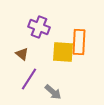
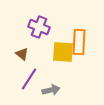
gray arrow: moved 2 px left, 2 px up; rotated 54 degrees counterclockwise
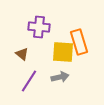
purple cross: rotated 15 degrees counterclockwise
orange rectangle: rotated 20 degrees counterclockwise
purple line: moved 2 px down
gray arrow: moved 9 px right, 13 px up
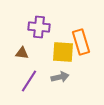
orange rectangle: moved 2 px right
brown triangle: moved 1 px up; rotated 32 degrees counterclockwise
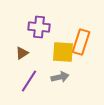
orange rectangle: rotated 35 degrees clockwise
brown triangle: rotated 40 degrees counterclockwise
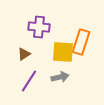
brown triangle: moved 2 px right, 1 px down
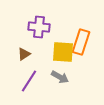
gray arrow: rotated 42 degrees clockwise
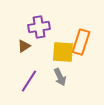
purple cross: rotated 15 degrees counterclockwise
brown triangle: moved 8 px up
gray arrow: rotated 36 degrees clockwise
